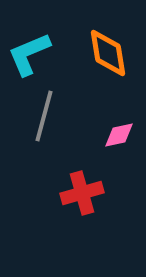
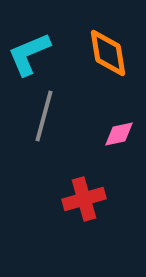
pink diamond: moved 1 px up
red cross: moved 2 px right, 6 px down
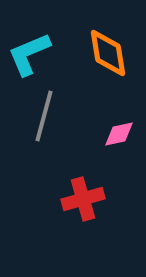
red cross: moved 1 px left
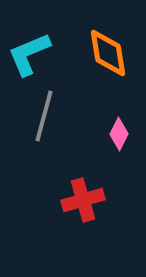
pink diamond: rotated 52 degrees counterclockwise
red cross: moved 1 px down
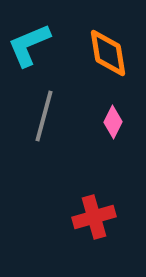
cyan L-shape: moved 9 px up
pink diamond: moved 6 px left, 12 px up
red cross: moved 11 px right, 17 px down
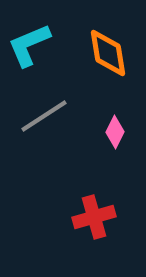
gray line: rotated 42 degrees clockwise
pink diamond: moved 2 px right, 10 px down
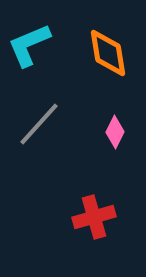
gray line: moved 5 px left, 8 px down; rotated 15 degrees counterclockwise
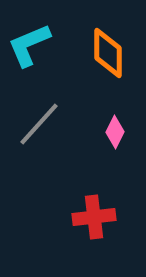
orange diamond: rotated 9 degrees clockwise
red cross: rotated 9 degrees clockwise
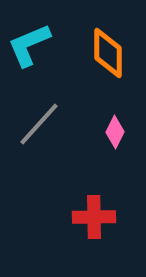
red cross: rotated 6 degrees clockwise
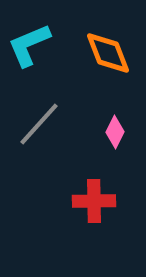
orange diamond: rotated 21 degrees counterclockwise
red cross: moved 16 px up
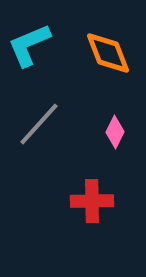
red cross: moved 2 px left
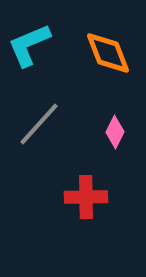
red cross: moved 6 px left, 4 px up
